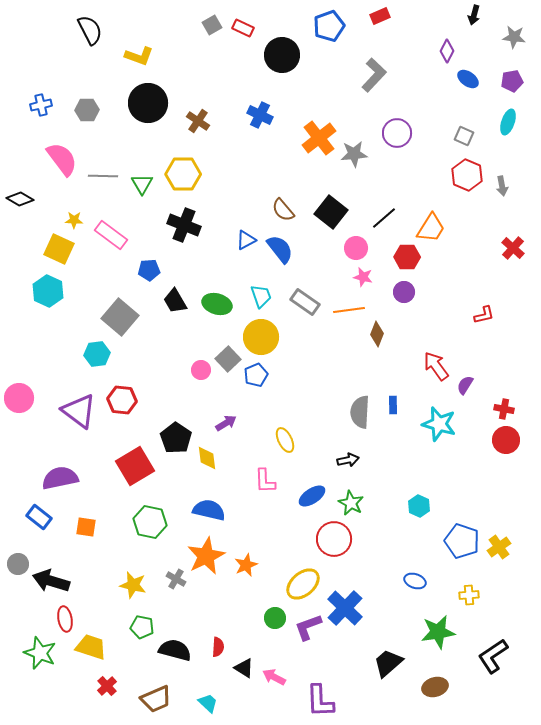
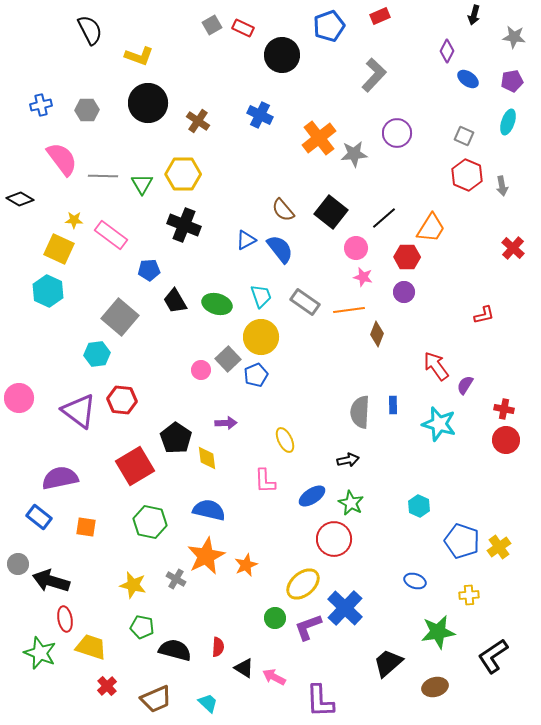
purple arrow at (226, 423): rotated 30 degrees clockwise
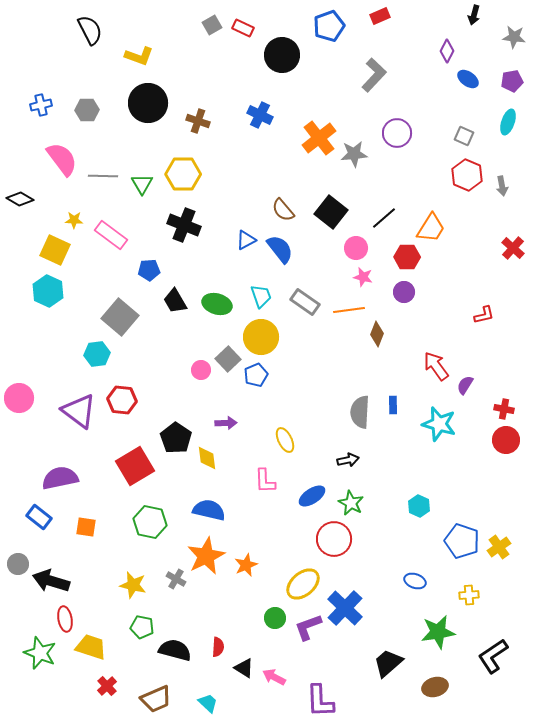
brown cross at (198, 121): rotated 15 degrees counterclockwise
yellow square at (59, 249): moved 4 px left, 1 px down
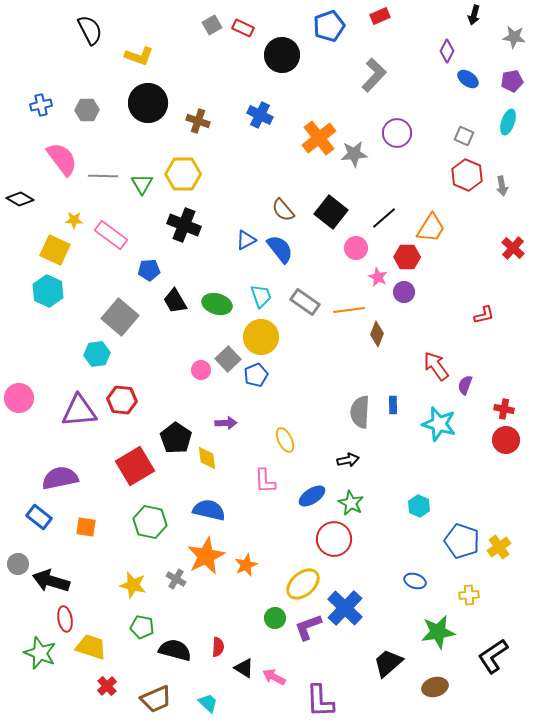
pink star at (363, 277): moved 15 px right; rotated 12 degrees clockwise
purple semicircle at (465, 385): rotated 12 degrees counterclockwise
purple triangle at (79, 411): rotated 42 degrees counterclockwise
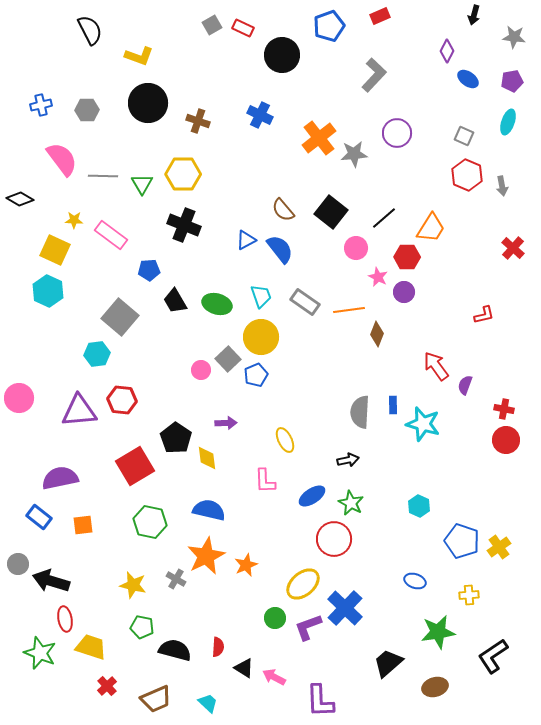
cyan star at (439, 424): moved 16 px left
orange square at (86, 527): moved 3 px left, 2 px up; rotated 15 degrees counterclockwise
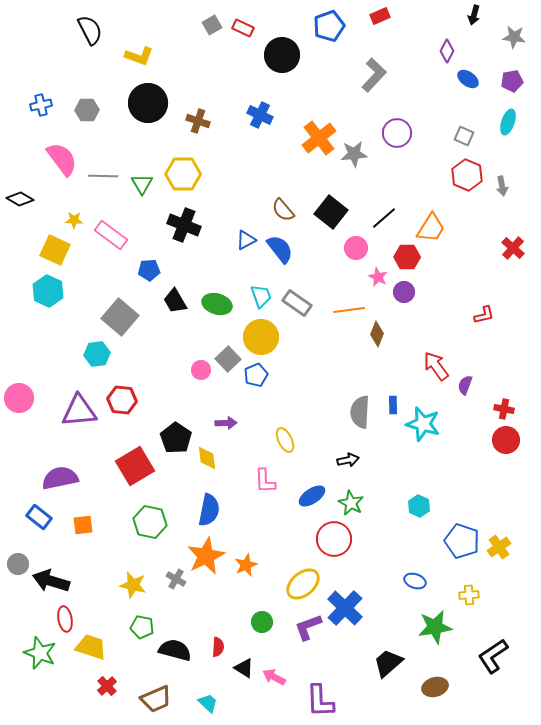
gray rectangle at (305, 302): moved 8 px left, 1 px down
blue semicircle at (209, 510): rotated 88 degrees clockwise
green circle at (275, 618): moved 13 px left, 4 px down
green star at (438, 632): moved 3 px left, 5 px up
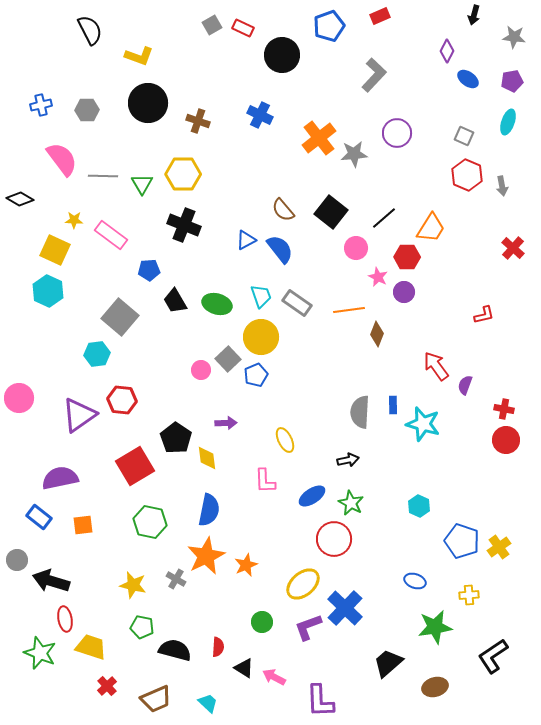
purple triangle at (79, 411): moved 4 px down; rotated 30 degrees counterclockwise
gray circle at (18, 564): moved 1 px left, 4 px up
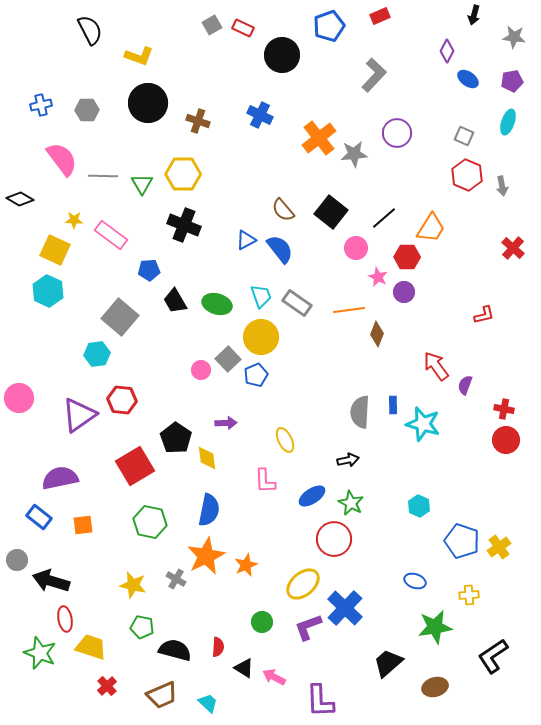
brown trapezoid at (156, 699): moved 6 px right, 4 px up
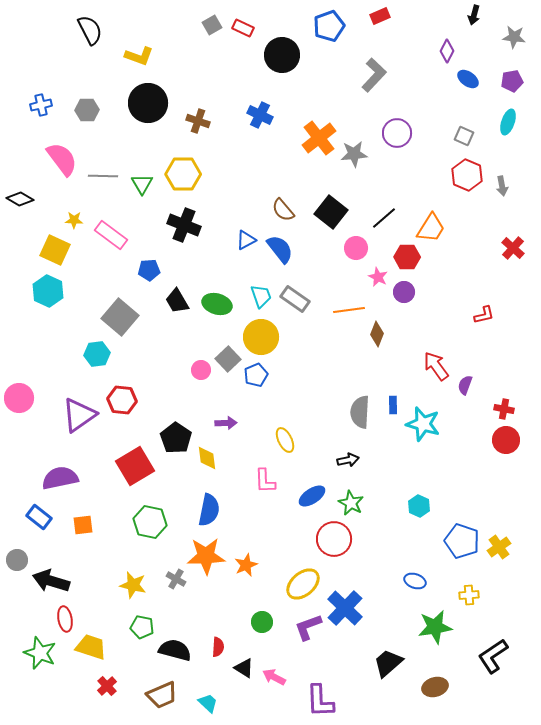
black trapezoid at (175, 301): moved 2 px right
gray rectangle at (297, 303): moved 2 px left, 4 px up
orange star at (206, 556): rotated 24 degrees clockwise
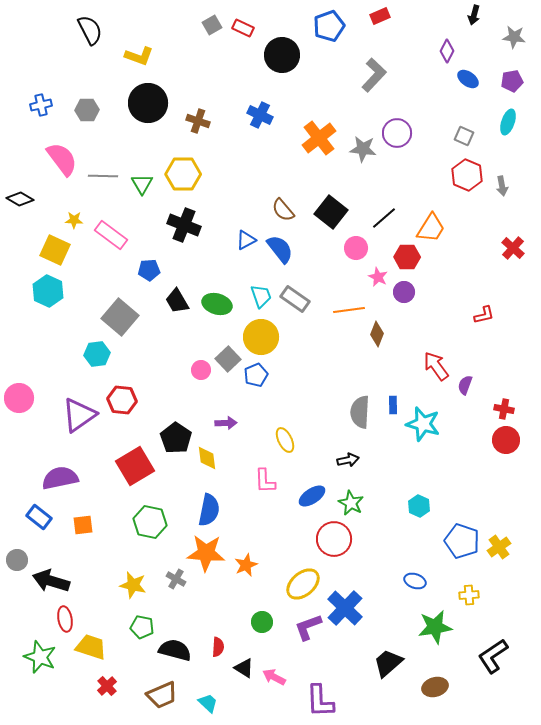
gray star at (354, 154): moved 9 px right, 5 px up; rotated 12 degrees clockwise
orange star at (206, 556): moved 3 px up; rotated 6 degrees clockwise
green star at (40, 653): moved 4 px down
